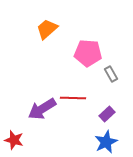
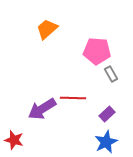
pink pentagon: moved 9 px right, 2 px up
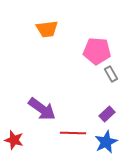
orange trapezoid: rotated 145 degrees counterclockwise
red line: moved 35 px down
purple arrow: rotated 112 degrees counterclockwise
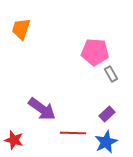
orange trapezoid: moved 26 px left; rotated 115 degrees clockwise
pink pentagon: moved 2 px left, 1 px down
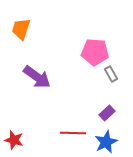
purple arrow: moved 5 px left, 32 px up
purple rectangle: moved 1 px up
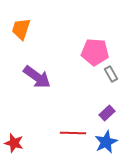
red star: moved 3 px down
